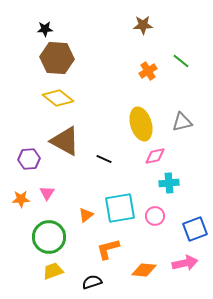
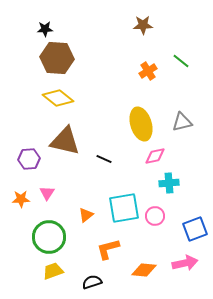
brown triangle: rotated 16 degrees counterclockwise
cyan square: moved 4 px right
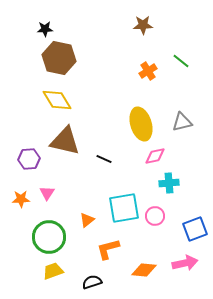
brown hexagon: moved 2 px right; rotated 8 degrees clockwise
yellow diamond: moved 1 px left, 2 px down; rotated 20 degrees clockwise
orange triangle: moved 1 px right, 5 px down
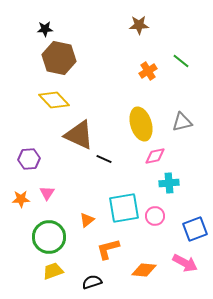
brown star: moved 4 px left
yellow diamond: moved 3 px left; rotated 12 degrees counterclockwise
brown triangle: moved 14 px right, 6 px up; rotated 12 degrees clockwise
pink arrow: rotated 40 degrees clockwise
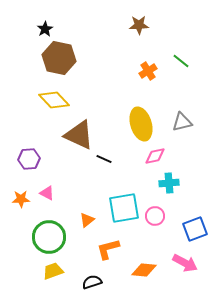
black star: rotated 28 degrees counterclockwise
pink triangle: rotated 35 degrees counterclockwise
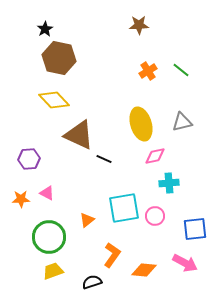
green line: moved 9 px down
blue square: rotated 15 degrees clockwise
orange L-shape: moved 4 px right, 6 px down; rotated 140 degrees clockwise
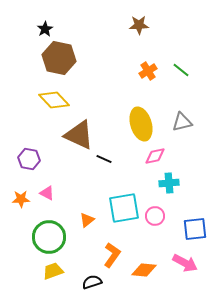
purple hexagon: rotated 15 degrees clockwise
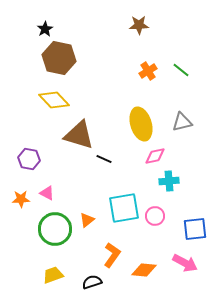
brown triangle: rotated 8 degrees counterclockwise
cyan cross: moved 2 px up
green circle: moved 6 px right, 8 px up
yellow trapezoid: moved 4 px down
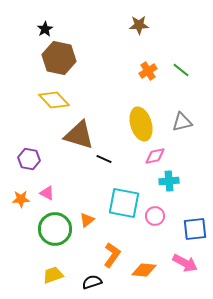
cyan square: moved 5 px up; rotated 20 degrees clockwise
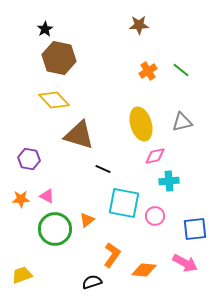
black line: moved 1 px left, 10 px down
pink triangle: moved 3 px down
yellow trapezoid: moved 31 px left
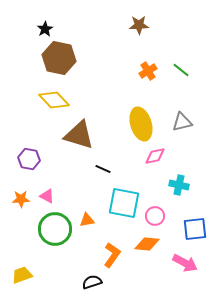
cyan cross: moved 10 px right, 4 px down; rotated 18 degrees clockwise
orange triangle: rotated 28 degrees clockwise
orange diamond: moved 3 px right, 26 px up
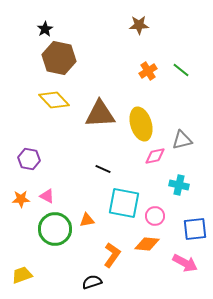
gray triangle: moved 18 px down
brown triangle: moved 21 px right, 21 px up; rotated 20 degrees counterclockwise
